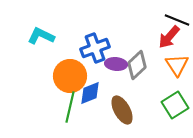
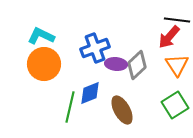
black line: rotated 15 degrees counterclockwise
orange circle: moved 26 px left, 12 px up
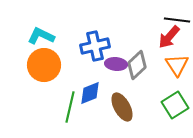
blue cross: moved 2 px up; rotated 8 degrees clockwise
orange circle: moved 1 px down
brown ellipse: moved 3 px up
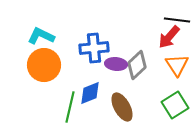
blue cross: moved 1 px left, 2 px down; rotated 8 degrees clockwise
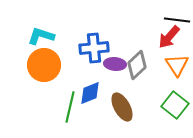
cyan L-shape: rotated 8 degrees counterclockwise
purple ellipse: moved 1 px left
green square: rotated 20 degrees counterclockwise
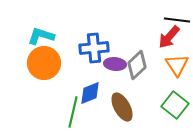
orange circle: moved 2 px up
green line: moved 3 px right, 5 px down
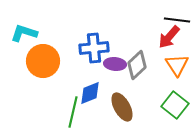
cyan L-shape: moved 17 px left, 3 px up
orange circle: moved 1 px left, 2 px up
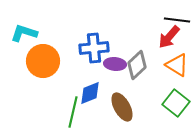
orange triangle: rotated 25 degrees counterclockwise
green square: moved 1 px right, 2 px up
